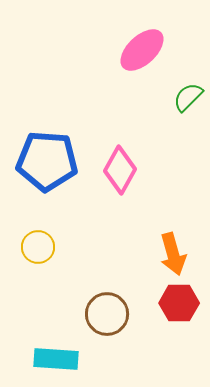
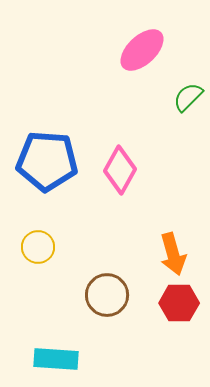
brown circle: moved 19 px up
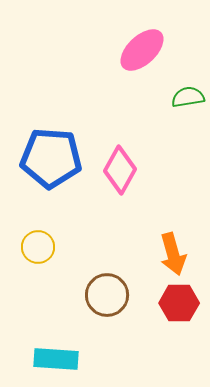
green semicircle: rotated 36 degrees clockwise
blue pentagon: moved 4 px right, 3 px up
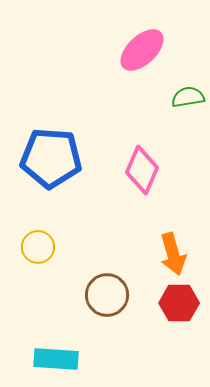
pink diamond: moved 22 px right; rotated 6 degrees counterclockwise
